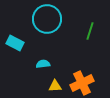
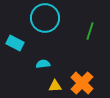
cyan circle: moved 2 px left, 1 px up
orange cross: rotated 20 degrees counterclockwise
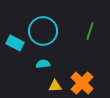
cyan circle: moved 2 px left, 13 px down
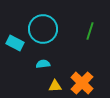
cyan circle: moved 2 px up
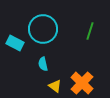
cyan semicircle: rotated 96 degrees counterclockwise
yellow triangle: rotated 40 degrees clockwise
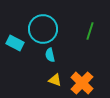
cyan semicircle: moved 7 px right, 9 px up
yellow triangle: moved 6 px up; rotated 16 degrees counterclockwise
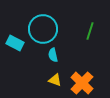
cyan semicircle: moved 3 px right
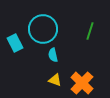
cyan rectangle: rotated 36 degrees clockwise
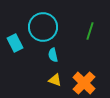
cyan circle: moved 2 px up
orange cross: moved 2 px right
